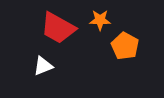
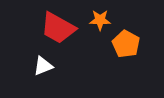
orange pentagon: moved 1 px right, 2 px up
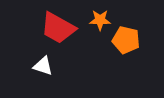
orange pentagon: moved 4 px up; rotated 16 degrees counterclockwise
white triangle: rotated 40 degrees clockwise
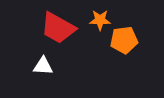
orange pentagon: moved 2 px left; rotated 20 degrees counterclockwise
white triangle: rotated 15 degrees counterclockwise
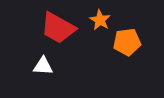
orange star: rotated 30 degrees clockwise
orange pentagon: moved 3 px right, 2 px down
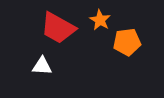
white triangle: moved 1 px left
